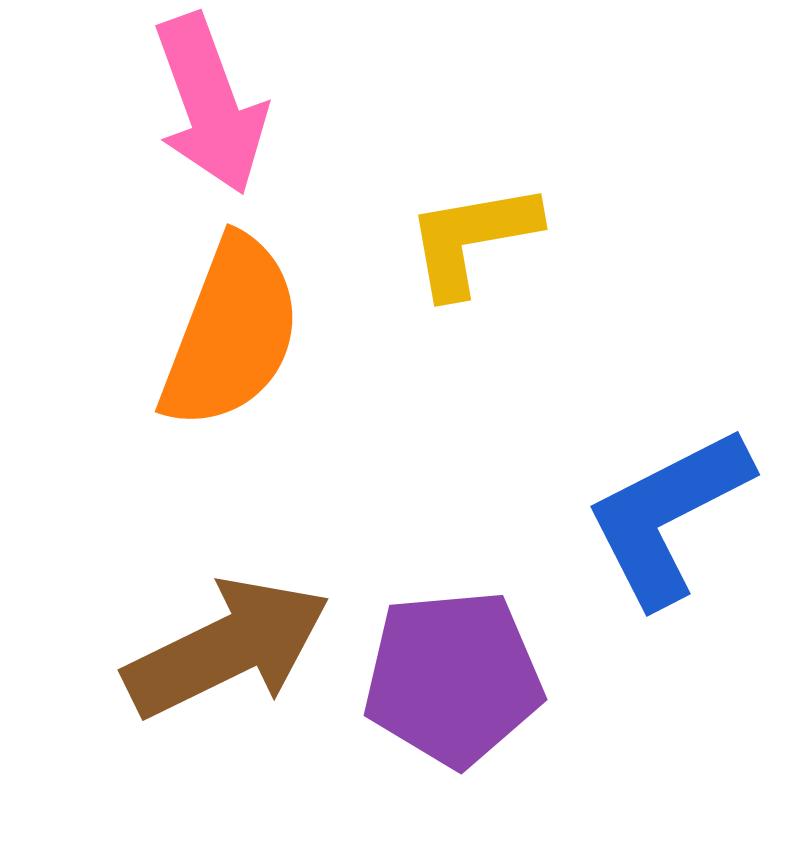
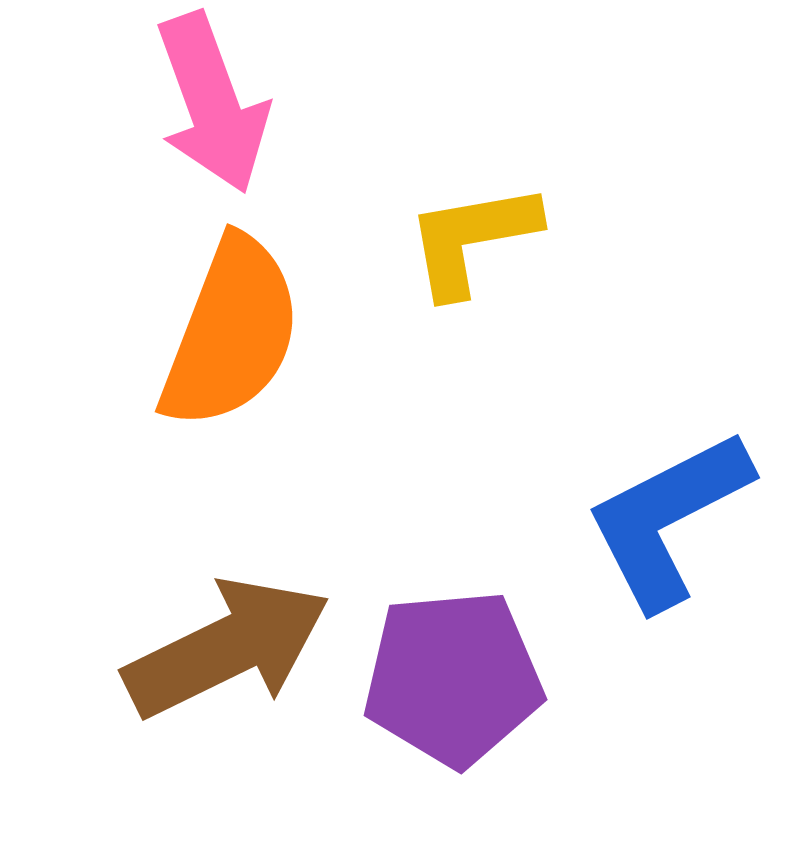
pink arrow: moved 2 px right, 1 px up
blue L-shape: moved 3 px down
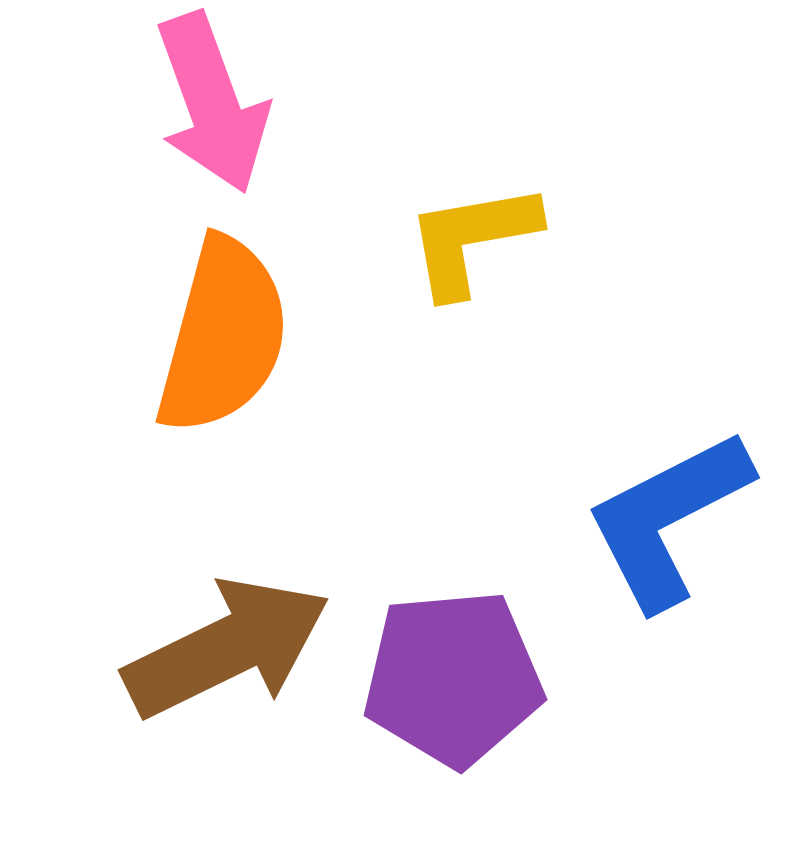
orange semicircle: moved 8 px left, 3 px down; rotated 6 degrees counterclockwise
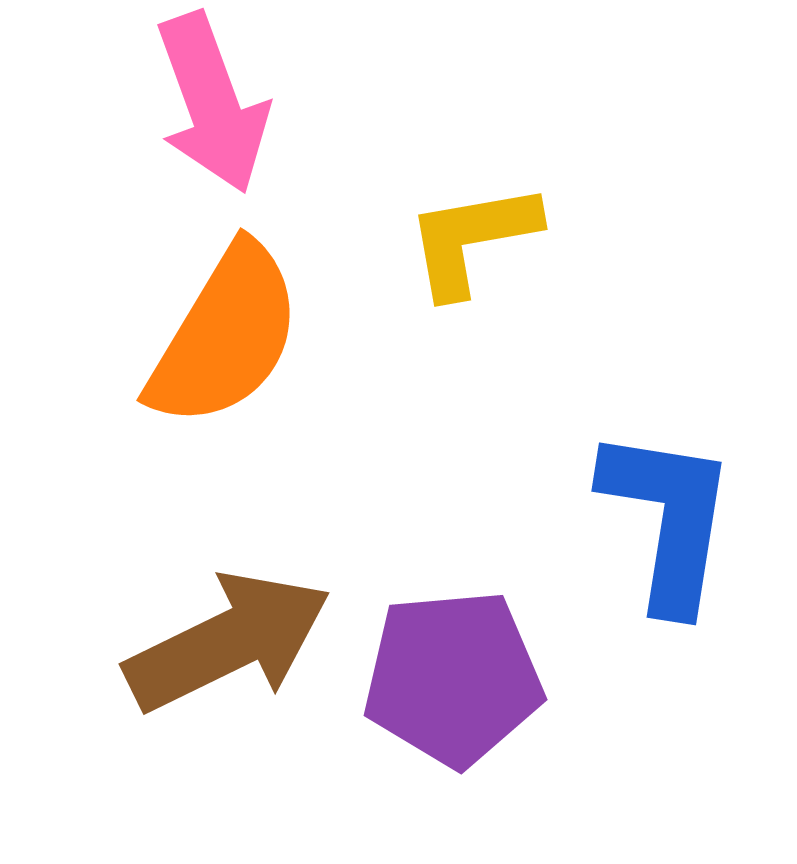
orange semicircle: moved 2 px right; rotated 16 degrees clockwise
blue L-shape: rotated 126 degrees clockwise
brown arrow: moved 1 px right, 6 px up
